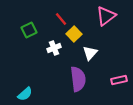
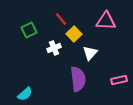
pink triangle: moved 5 px down; rotated 40 degrees clockwise
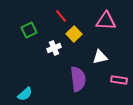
red line: moved 3 px up
white triangle: moved 10 px right, 4 px down; rotated 35 degrees clockwise
pink rectangle: rotated 21 degrees clockwise
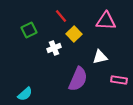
purple semicircle: rotated 30 degrees clockwise
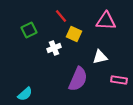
yellow square: rotated 21 degrees counterclockwise
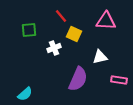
green square: rotated 21 degrees clockwise
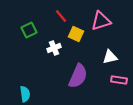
pink triangle: moved 5 px left; rotated 20 degrees counterclockwise
green square: rotated 21 degrees counterclockwise
yellow square: moved 2 px right
white triangle: moved 10 px right
purple semicircle: moved 3 px up
cyan semicircle: rotated 56 degrees counterclockwise
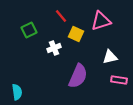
cyan semicircle: moved 8 px left, 2 px up
